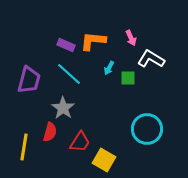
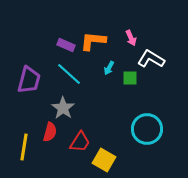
green square: moved 2 px right
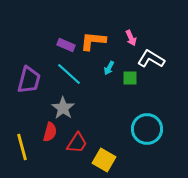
red trapezoid: moved 3 px left, 1 px down
yellow line: moved 2 px left; rotated 24 degrees counterclockwise
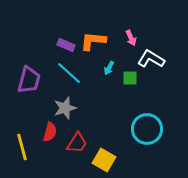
cyan line: moved 1 px up
gray star: moved 2 px right; rotated 20 degrees clockwise
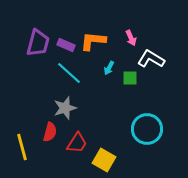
purple trapezoid: moved 9 px right, 37 px up
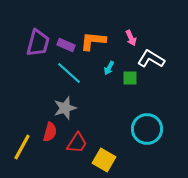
yellow line: rotated 44 degrees clockwise
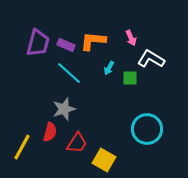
gray star: moved 1 px left, 1 px down
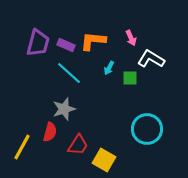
red trapezoid: moved 1 px right, 2 px down
